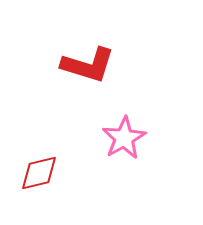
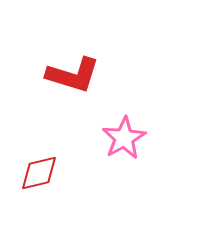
red L-shape: moved 15 px left, 10 px down
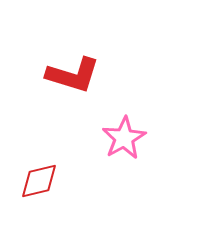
red diamond: moved 8 px down
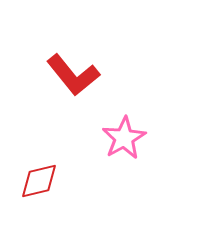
red L-shape: rotated 34 degrees clockwise
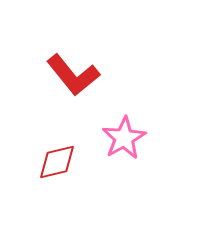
red diamond: moved 18 px right, 19 px up
